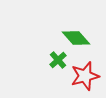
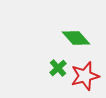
green cross: moved 8 px down
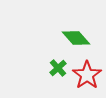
red star: moved 2 px right, 1 px up; rotated 20 degrees counterclockwise
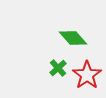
green diamond: moved 3 px left
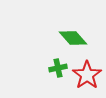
green cross: rotated 30 degrees clockwise
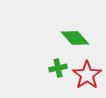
green diamond: moved 2 px right
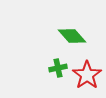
green diamond: moved 3 px left, 2 px up
